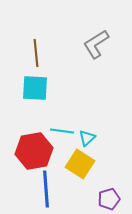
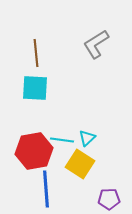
cyan line: moved 9 px down
purple pentagon: rotated 15 degrees clockwise
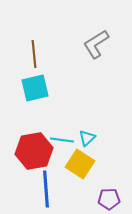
brown line: moved 2 px left, 1 px down
cyan square: rotated 16 degrees counterclockwise
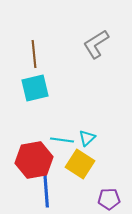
red hexagon: moved 9 px down
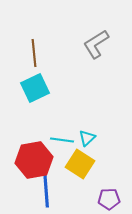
brown line: moved 1 px up
cyan square: rotated 12 degrees counterclockwise
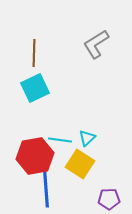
brown line: rotated 8 degrees clockwise
cyan line: moved 2 px left
red hexagon: moved 1 px right, 4 px up
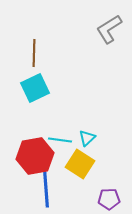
gray L-shape: moved 13 px right, 15 px up
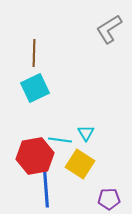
cyan triangle: moved 1 px left, 5 px up; rotated 18 degrees counterclockwise
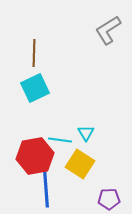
gray L-shape: moved 1 px left, 1 px down
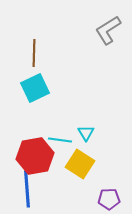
blue line: moved 19 px left
